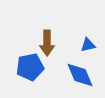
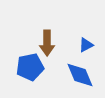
blue triangle: moved 2 px left; rotated 14 degrees counterclockwise
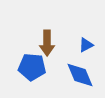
blue pentagon: moved 2 px right; rotated 16 degrees clockwise
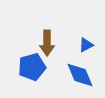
blue pentagon: rotated 20 degrees counterclockwise
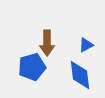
blue diamond: rotated 16 degrees clockwise
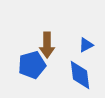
brown arrow: moved 2 px down
blue pentagon: moved 2 px up
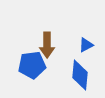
blue pentagon: rotated 8 degrees clockwise
blue diamond: rotated 12 degrees clockwise
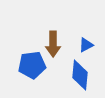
brown arrow: moved 6 px right, 1 px up
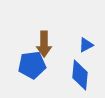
brown arrow: moved 9 px left
